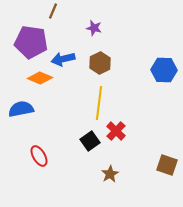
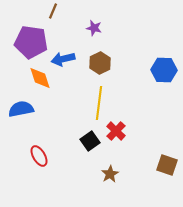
orange diamond: rotated 50 degrees clockwise
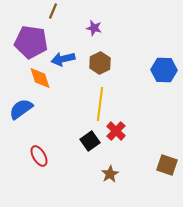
yellow line: moved 1 px right, 1 px down
blue semicircle: rotated 25 degrees counterclockwise
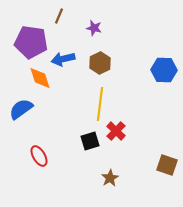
brown line: moved 6 px right, 5 px down
black square: rotated 18 degrees clockwise
brown star: moved 4 px down
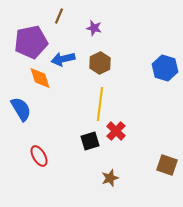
purple pentagon: rotated 20 degrees counterclockwise
blue hexagon: moved 1 px right, 2 px up; rotated 15 degrees clockwise
blue semicircle: rotated 95 degrees clockwise
brown star: rotated 12 degrees clockwise
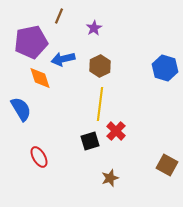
purple star: rotated 28 degrees clockwise
brown hexagon: moved 3 px down
red ellipse: moved 1 px down
brown square: rotated 10 degrees clockwise
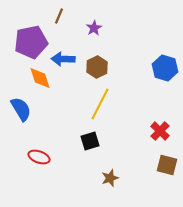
blue arrow: rotated 15 degrees clockwise
brown hexagon: moved 3 px left, 1 px down
yellow line: rotated 20 degrees clockwise
red cross: moved 44 px right
red ellipse: rotated 40 degrees counterclockwise
brown square: rotated 15 degrees counterclockwise
